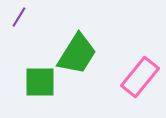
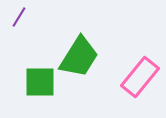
green trapezoid: moved 2 px right, 3 px down
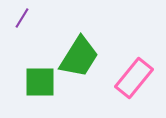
purple line: moved 3 px right, 1 px down
pink rectangle: moved 6 px left, 1 px down
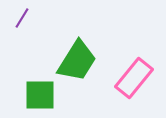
green trapezoid: moved 2 px left, 4 px down
green square: moved 13 px down
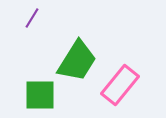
purple line: moved 10 px right
pink rectangle: moved 14 px left, 7 px down
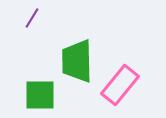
green trapezoid: rotated 147 degrees clockwise
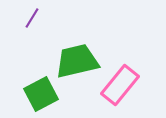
green trapezoid: rotated 78 degrees clockwise
green square: moved 1 px right, 1 px up; rotated 28 degrees counterclockwise
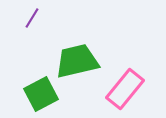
pink rectangle: moved 5 px right, 4 px down
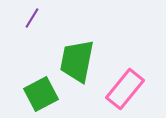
green trapezoid: rotated 66 degrees counterclockwise
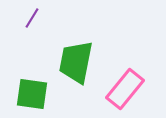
green trapezoid: moved 1 px left, 1 px down
green square: moved 9 px left; rotated 36 degrees clockwise
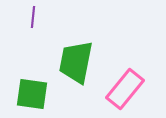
purple line: moved 1 px right, 1 px up; rotated 25 degrees counterclockwise
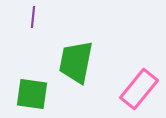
pink rectangle: moved 14 px right
